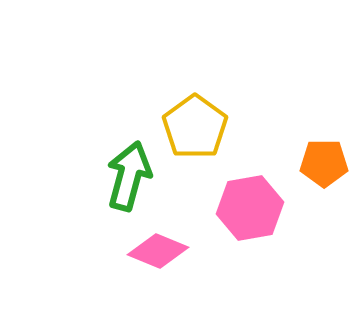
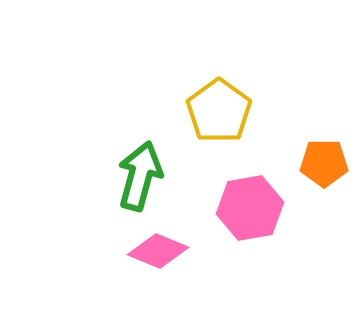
yellow pentagon: moved 24 px right, 16 px up
green arrow: moved 11 px right
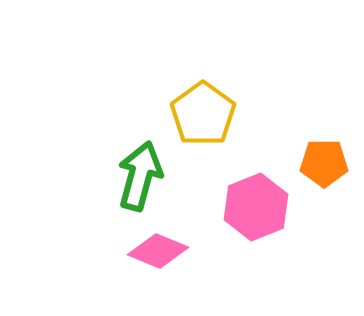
yellow pentagon: moved 16 px left, 3 px down
pink hexagon: moved 6 px right, 1 px up; rotated 12 degrees counterclockwise
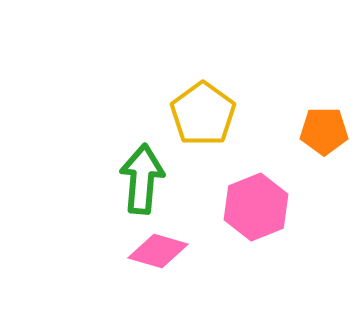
orange pentagon: moved 32 px up
green arrow: moved 2 px right, 3 px down; rotated 10 degrees counterclockwise
pink diamond: rotated 6 degrees counterclockwise
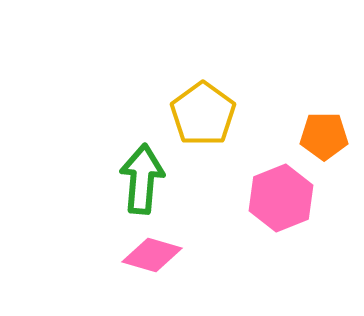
orange pentagon: moved 5 px down
pink hexagon: moved 25 px right, 9 px up
pink diamond: moved 6 px left, 4 px down
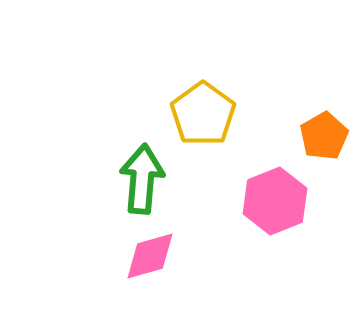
orange pentagon: rotated 30 degrees counterclockwise
pink hexagon: moved 6 px left, 3 px down
pink diamond: moved 2 px left, 1 px down; rotated 32 degrees counterclockwise
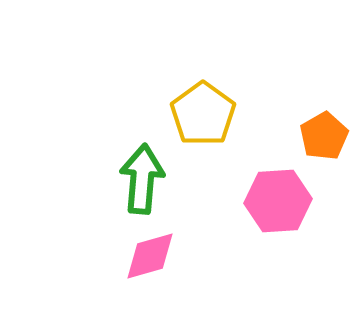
pink hexagon: moved 3 px right; rotated 18 degrees clockwise
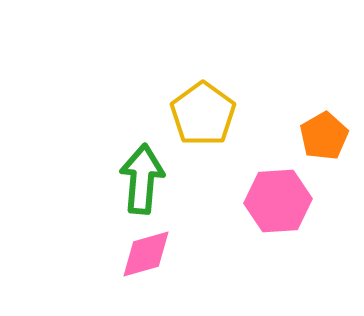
pink diamond: moved 4 px left, 2 px up
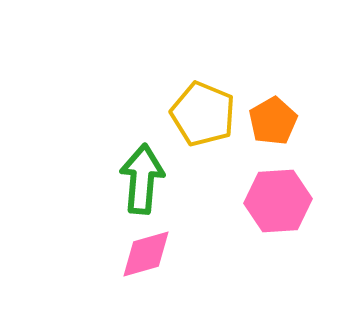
yellow pentagon: rotated 14 degrees counterclockwise
orange pentagon: moved 51 px left, 15 px up
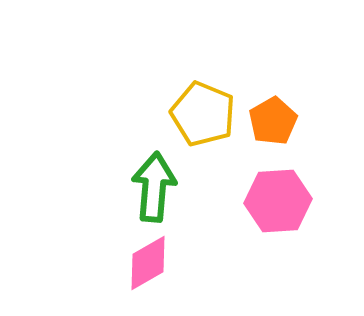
green arrow: moved 12 px right, 8 px down
pink diamond: moved 2 px right, 9 px down; rotated 14 degrees counterclockwise
